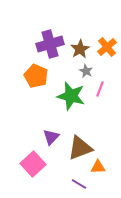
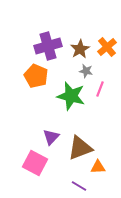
purple cross: moved 2 px left, 2 px down
gray star: rotated 16 degrees counterclockwise
pink square: moved 2 px right, 1 px up; rotated 20 degrees counterclockwise
purple line: moved 2 px down
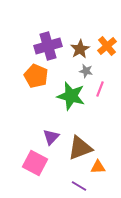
orange cross: moved 1 px up
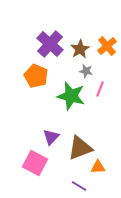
purple cross: moved 2 px right, 2 px up; rotated 32 degrees counterclockwise
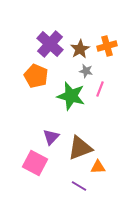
orange cross: rotated 24 degrees clockwise
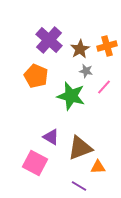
purple cross: moved 1 px left, 4 px up
pink line: moved 4 px right, 2 px up; rotated 21 degrees clockwise
purple triangle: rotated 42 degrees counterclockwise
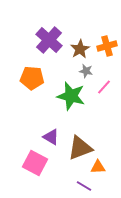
orange pentagon: moved 4 px left, 2 px down; rotated 20 degrees counterclockwise
purple line: moved 5 px right
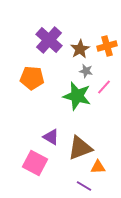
green star: moved 6 px right
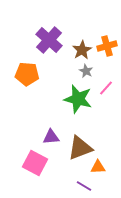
brown star: moved 2 px right, 1 px down
gray star: rotated 16 degrees clockwise
orange pentagon: moved 5 px left, 4 px up
pink line: moved 2 px right, 1 px down
green star: moved 1 px right, 3 px down
purple triangle: rotated 36 degrees counterclockwise
